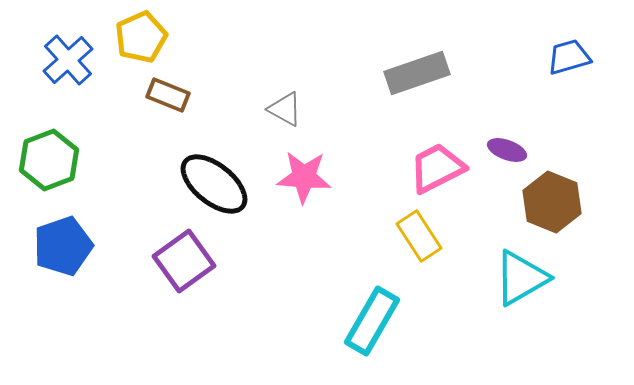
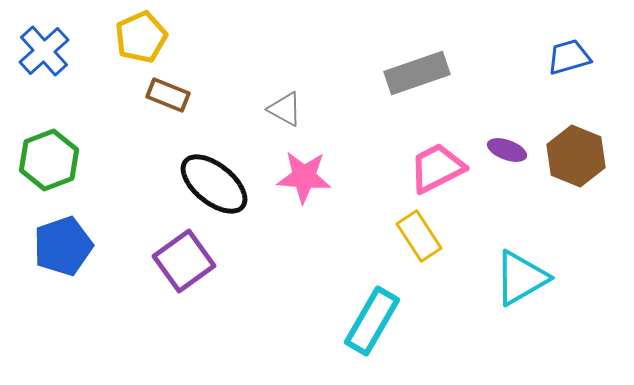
blue cross: moved 24 px left, 9 px up
brown hexagon: moved 24 px right, 46 px up
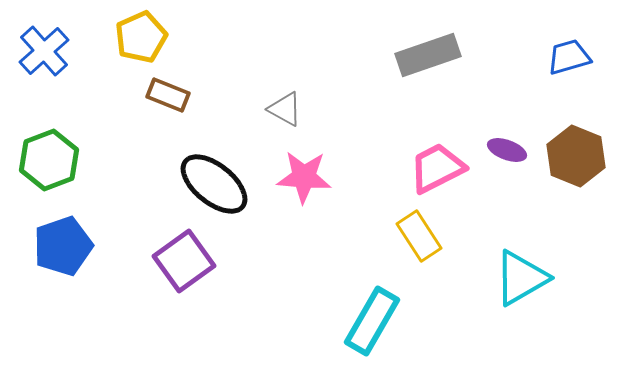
gray rectangle: moved 11 px right, 18 px up
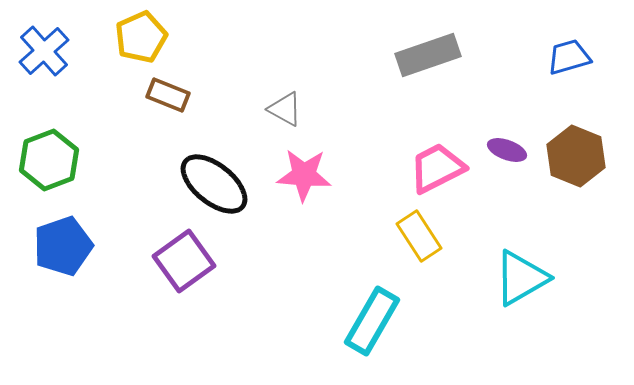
pink star: moved 2 px up
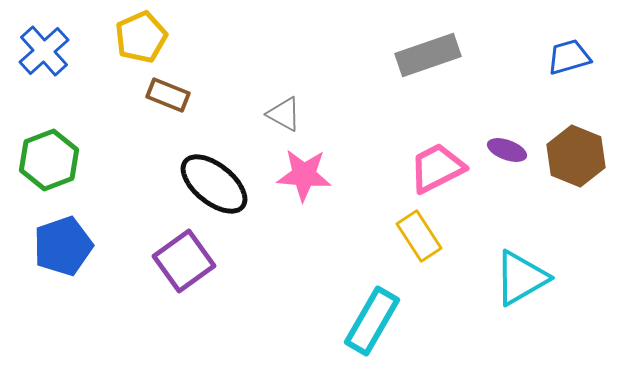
gray triangle: moved 1 px left, 5 px down
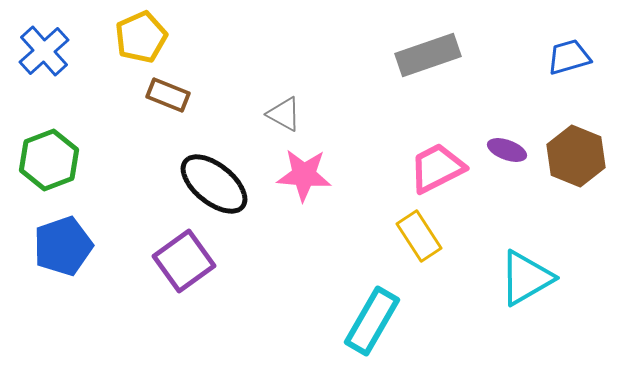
cyan triangle: moved 5 px right
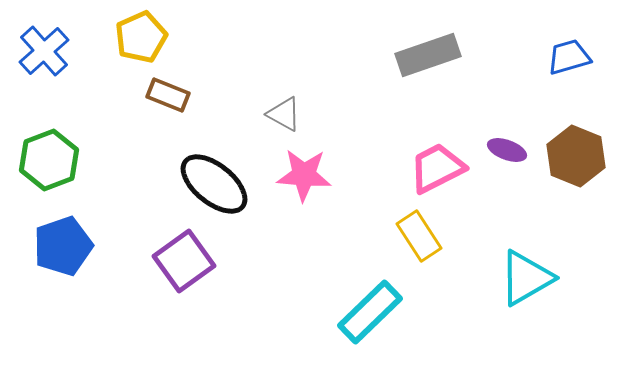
cyan rectangle: moved 2 px left, 9 px up; rotated 16 degrees clockwise
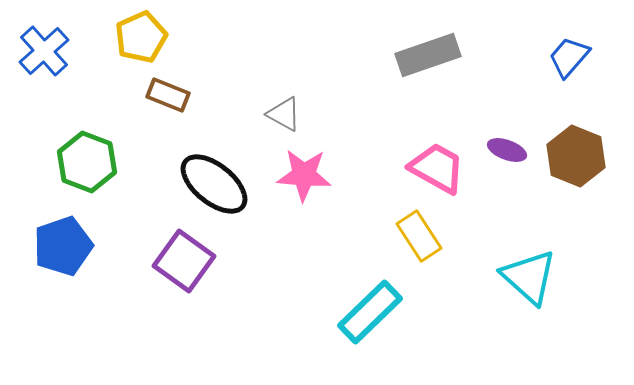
blue trapezoid: rotated 33 degrees counterclockwise
green hexagon: moved 38 px right, 2 px down; rotated 18 degrees counterclockwise
pink trapezoid: rotated 56 degrees clockwise
purple square: rotated 18 degrees counterclockwise
cyan triangle: moved 3 px right, 1 px up; rotated 48 degrees counterclockwise
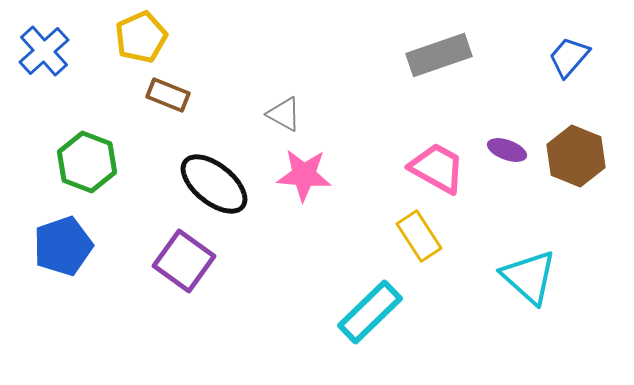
gray rectangle: moved 11 px right
